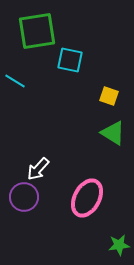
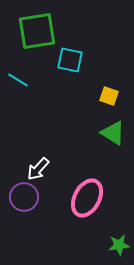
cyan line: moved 3 px right, 1 px up
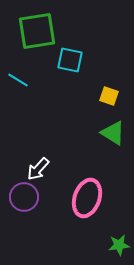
pink ellipse: rotated 9 degrees counterclockwise
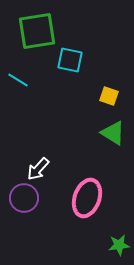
purple circle: moved 1 px down
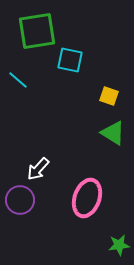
cyan line: rotated 10 degrees clockwise
purple circle: moved 4 px left, 2 px down
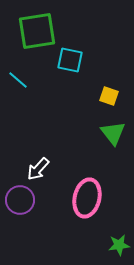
green triangle: rotated 20 degrees clockwise
pink ellipse: rotated 6 degrees counterclockwise
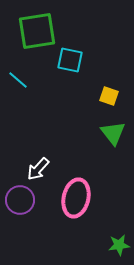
pink ellipse: moved 11 px left
